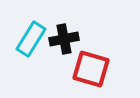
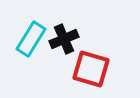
black cross: rotated 12 degrees counterclockwise
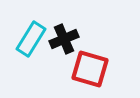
red square: moved 1 px left
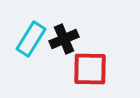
red square: rotated 15 degrees counterclockwise
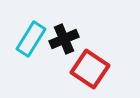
red square: rotated 33 degrees clockwise
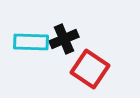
cyan rectangle: moved 3 px down; rotated 60 degrees clockwise
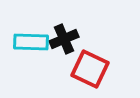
red square: rotated 9 degrees counterclockwise
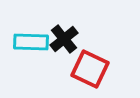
black cross: rotated 16 degrees counterclockwise
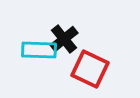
cyan rectangle: moved 8 px right, 8 px down
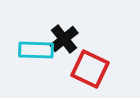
cyan rectangle: moved 3 px left
